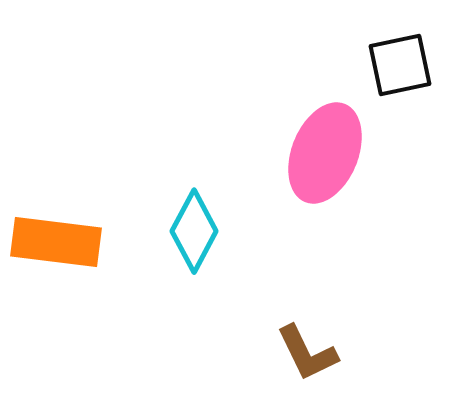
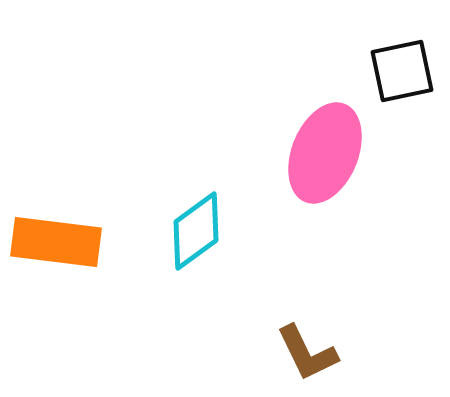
black square: moved 2 px right, 6 px down
cyan diamond: moved 2 px right; rotated 26 degrees clockwise
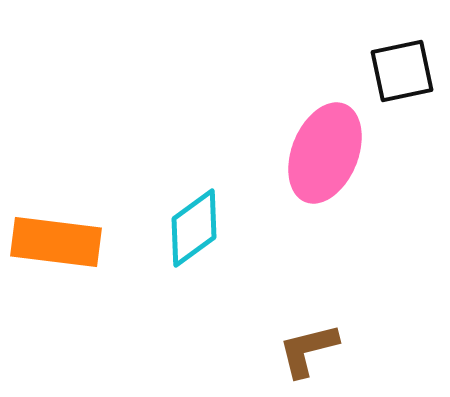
cyan diamond: moved 2 px left, 3 px up
brown L-shape: moved 1 px right, 3 px up; rotated 102 degrees clockwise
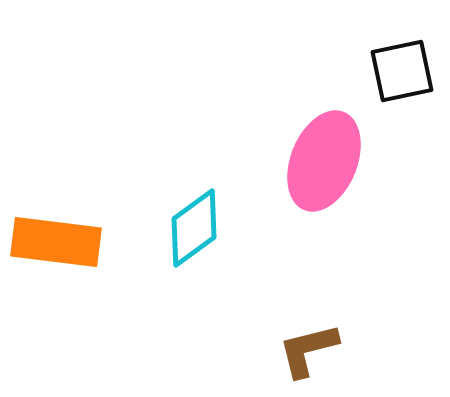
pink ellipse: moved 1 px left, 8 px down
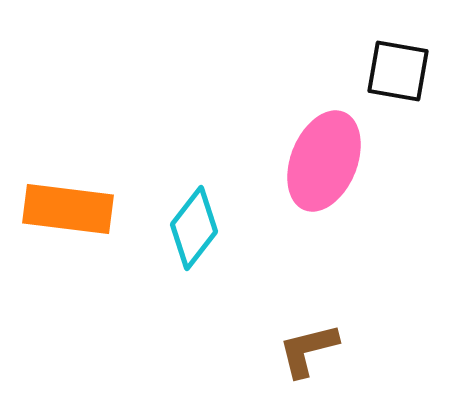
black square: moved 4 px left; rotated 22 degrees clockwise
cyan diamond: rotated 16 degrees counterclockwise
orange rectangle: moved 12 px right, 33 px up
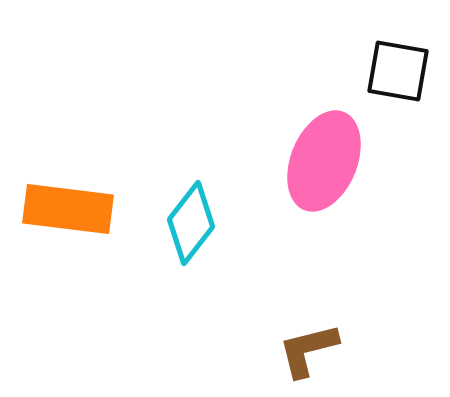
cyan diamond: moved 3 px left, 5 px up
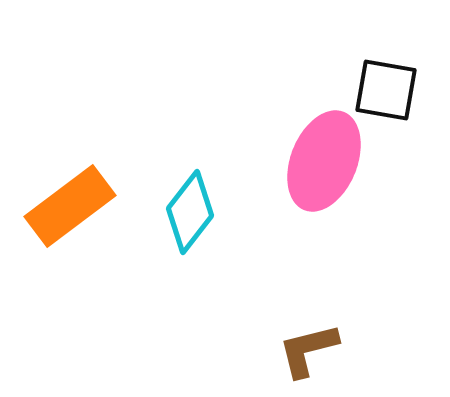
black square: moved 12 px left, 19 px down
orange rectangle: moved 2 px right, 3 px up; rotated 44 degrees counterclockwise
cyan diamond: moved 1 px left, 11 px up
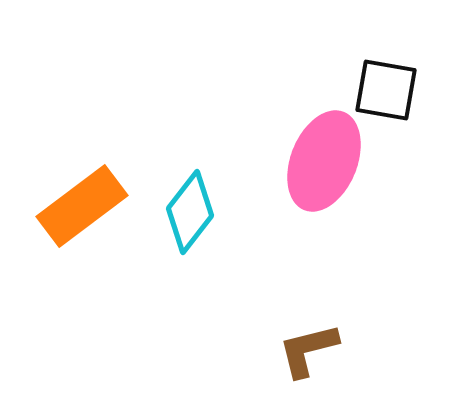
orange rectangle: moved 12 px right
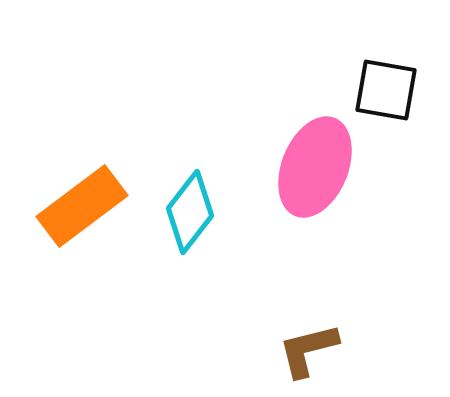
pink ellipse: moved 9 px left, 6 px down
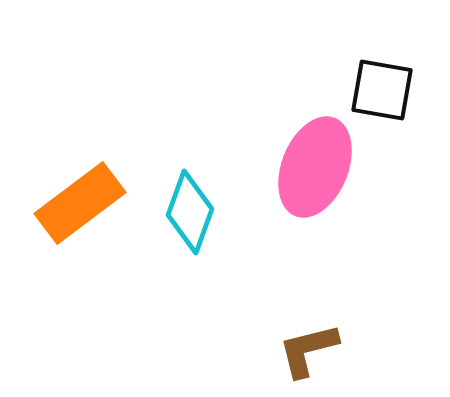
black square: moved 4 px left
orange rectangle: moved 2 px left, 3 px up
cyan diamond: rotated 18 degrees counterclockwise
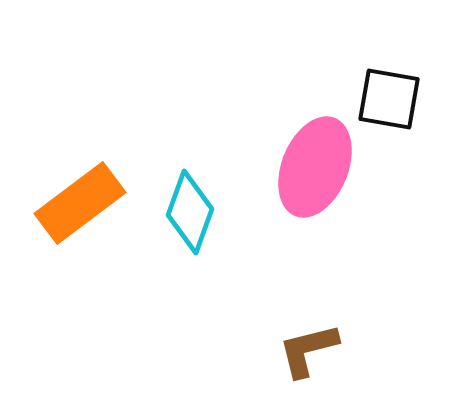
black square: moved 7 px right, 9 px down
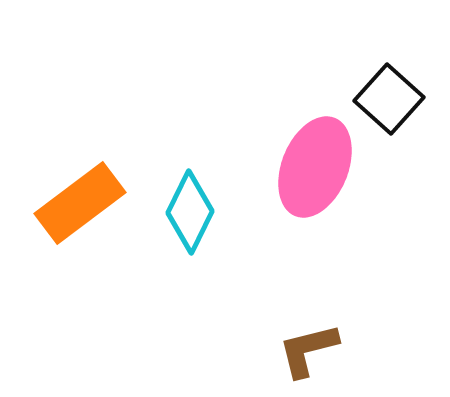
black square: rotated 32 degrees clockwise
cyan diamond: rotated 6 degrees clockwise
